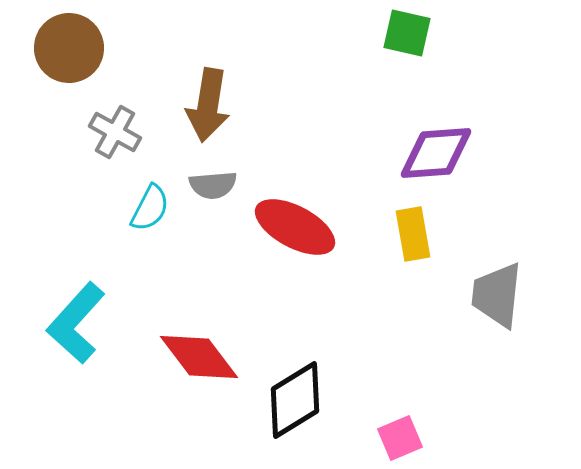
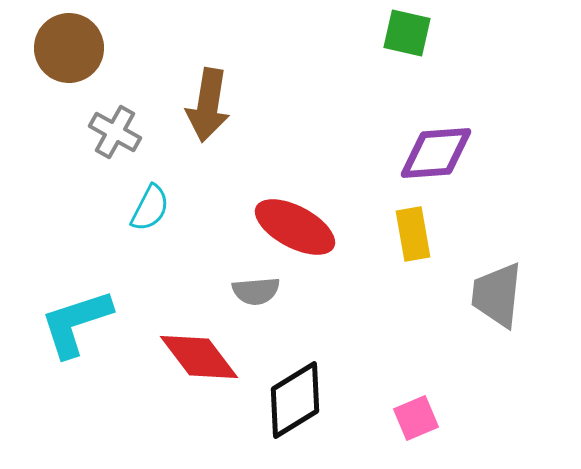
gray semicircle: moved 43 px right, 106 px down
cyan L-shape: rotated 30 degrees clockwise
pink square: moved 16 px right, 20 px up
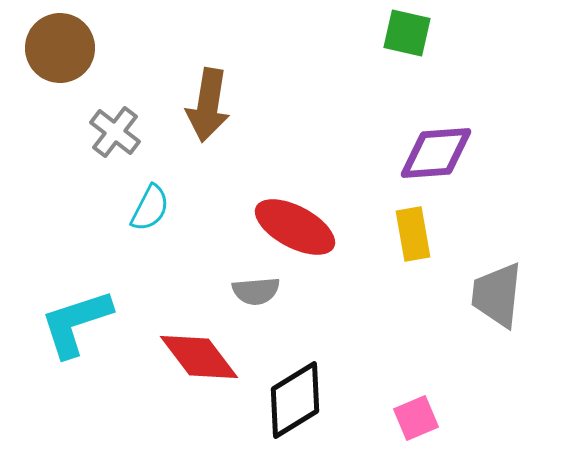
brown circle: moved 9 px left
gray cross: rotated 9 degrees clockwise
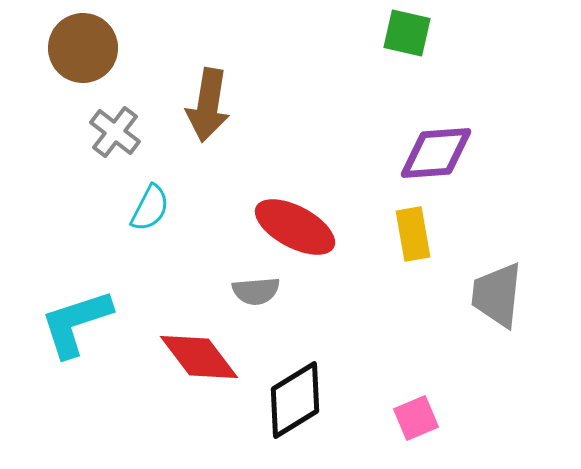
brown circle: moved 23 px right
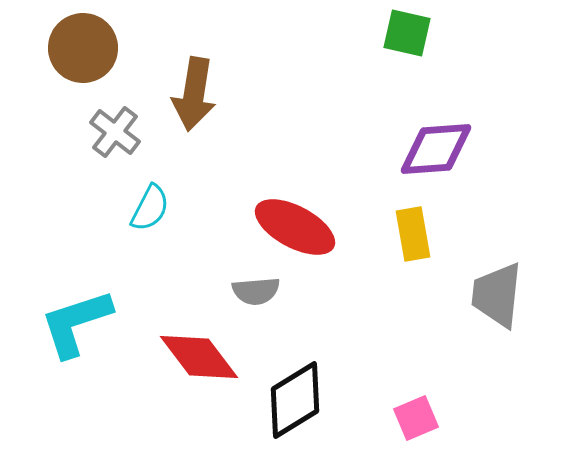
brown arrow: moved 14 px left, 11 px up
purple diamond: moved 4 px up
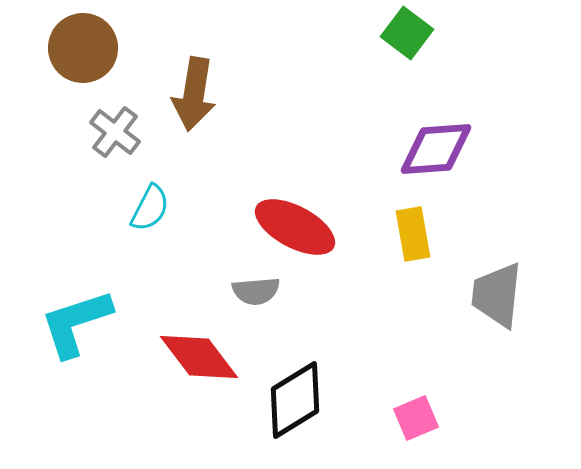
green square: rotated 24 degrees clockwise
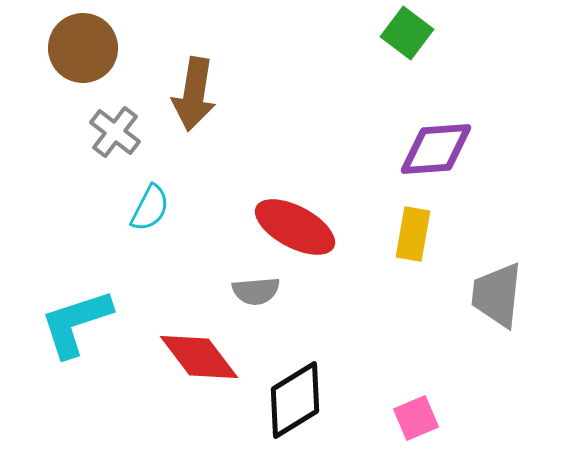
yellow rectangle: rotated 20 degrees clockwise
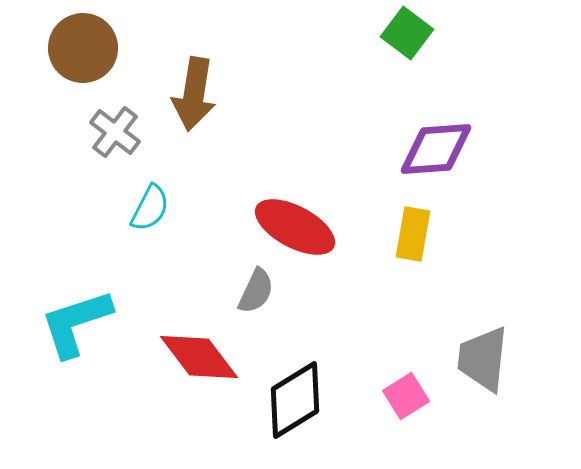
gray semicircle: rotated 60 degrees counterclockwise
gray trapezoid: moved 14 px left, 64 px down
pink square: moved 10 px left, 22 px up; rotated 9 degrees counterclockwise
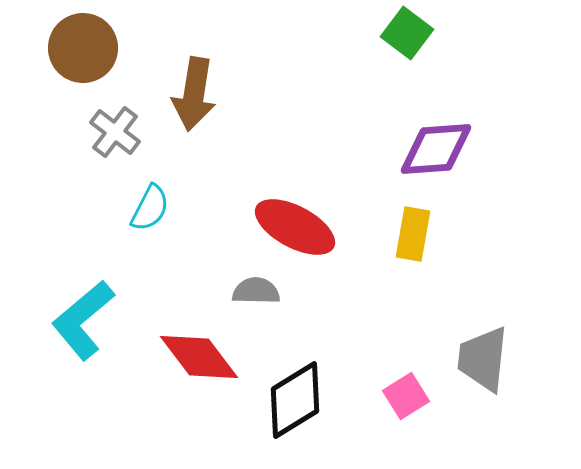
gray semicircle: rotated 114 degrees counterclockwise
cyan L-shape: moved 7 px right, 3 px up; rotated 22 degrees counterclockwise
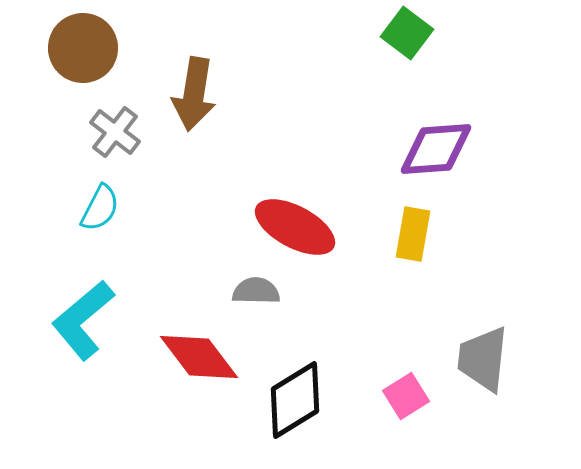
cyan semicircle: moved 50 px left
